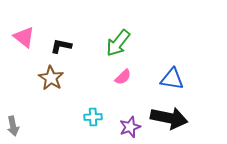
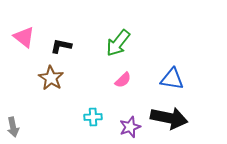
pink semicircle: moved 3 px down
gray arrow: moved 1 px down
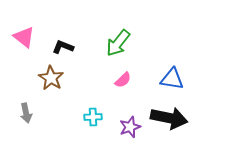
black L-shape: moved 2 px right, 1 px down; rotated 10 degrees clockwise
gray arrow: moved 13 px right, 14 px up
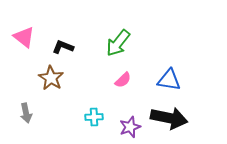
blue triangle: moved 3 px left, 1 px down
cyan cross: moved 1 px right
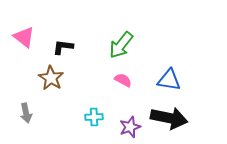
green arrow: moved 3 px right, 2 px down
black L-shape: rotated 15 degrees counterclockwise
pink semicircle: rotated 108 degrees counterclockwise
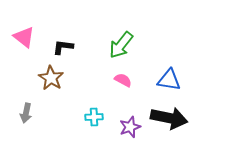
gray arrow: rotated 24 degrees clockwise
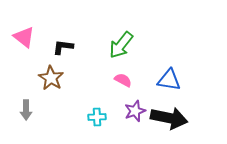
gray arrow: moved 3 px up; rotated 12 degrees counterclockwise
cyan cross: moved 3 px right
purple star: moved 5 px right, 16 px up
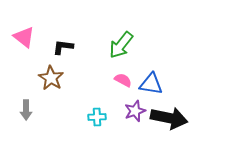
blue triangle: moved 18 px left, 4 px down
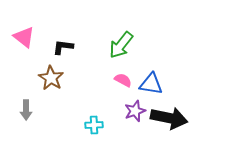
cyan cross: moved 3 px left, 8 px down
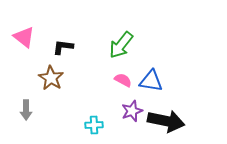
blue triangle: moved 3 px up
purple star: moved 3 px left
black arrow: moved 3 px left, 3 px down
